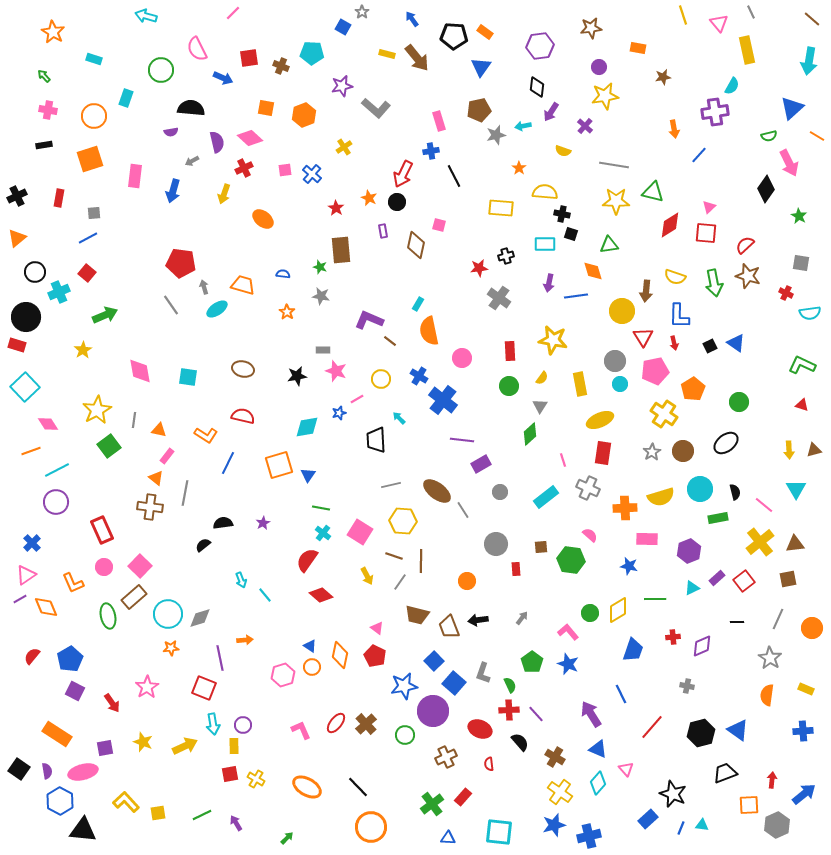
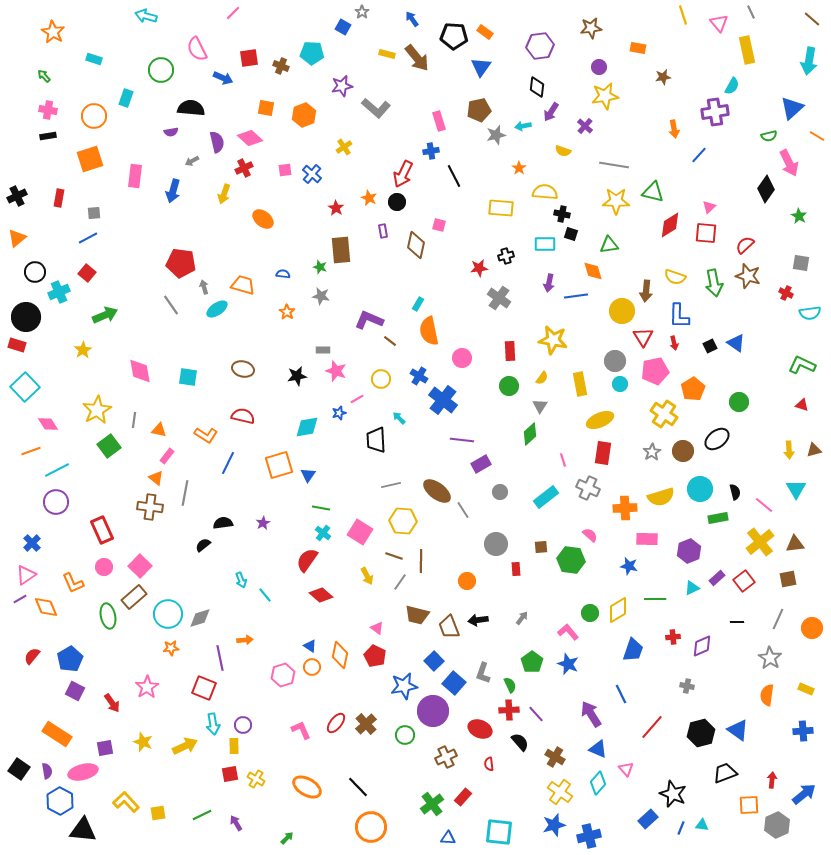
black rectangle at (44, 145): moved 4 px right, 9 px up
black ellipse at (726, 443): moved 9 px left, 4 px up
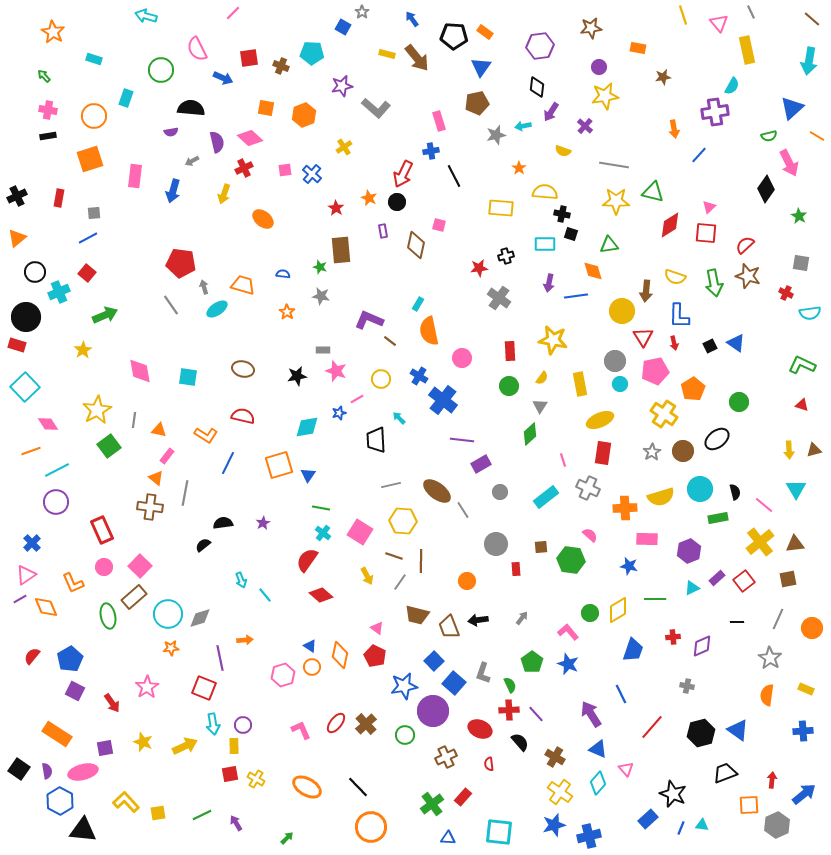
brown pentagon at (479, 110): moved 2 px left, 7 px up
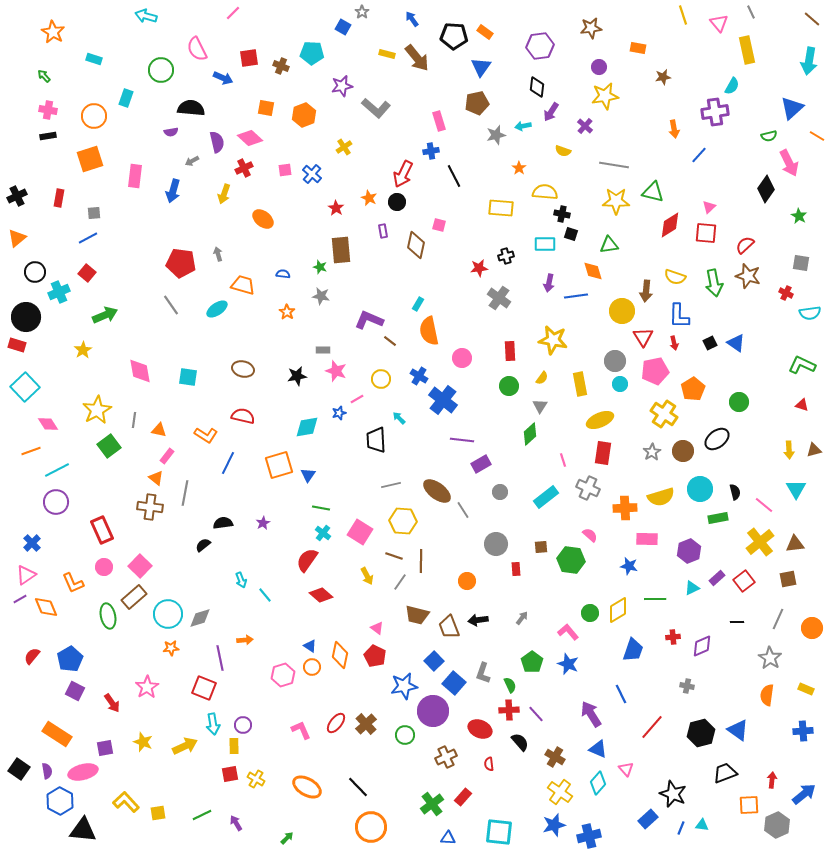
gray arrow at (204, 287): moved 14 px right, 33 px up
black square at (710, 346): moved 3 px up
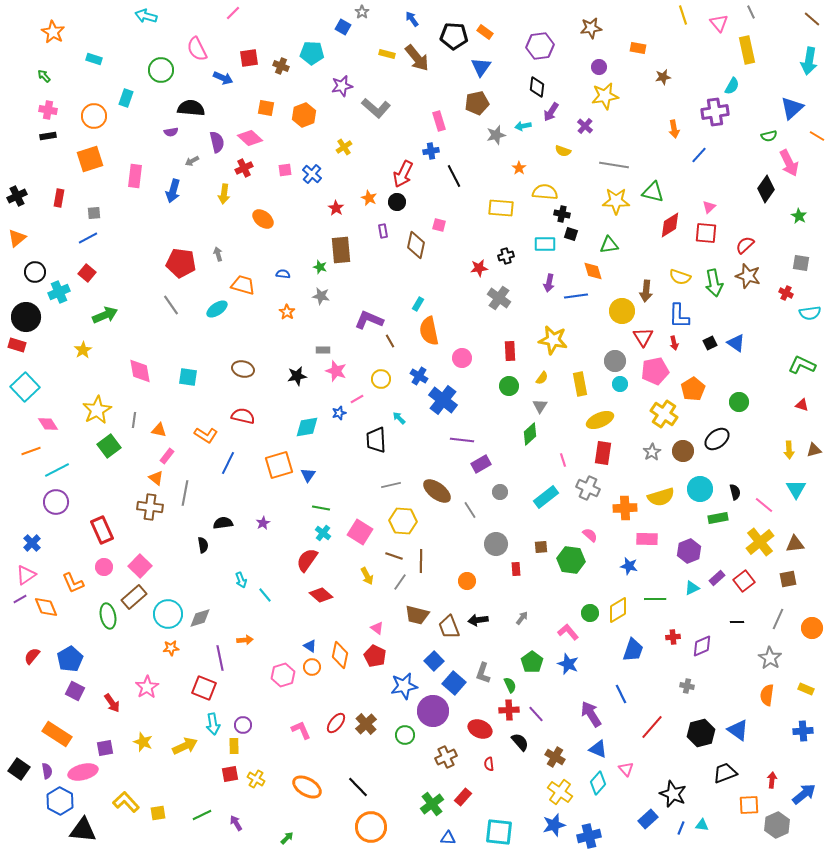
yellow arrow at (224, 194): rotated 12 degrees counterclockwise
yellow semicircle at (675, 277): moved 5 px right
brown line at (390, 341): rotated 24 degrees clockwise
gray line at (463, 510): moved 7 px right
black semicircle at (203, 545): rotated 119 degrees clockwise
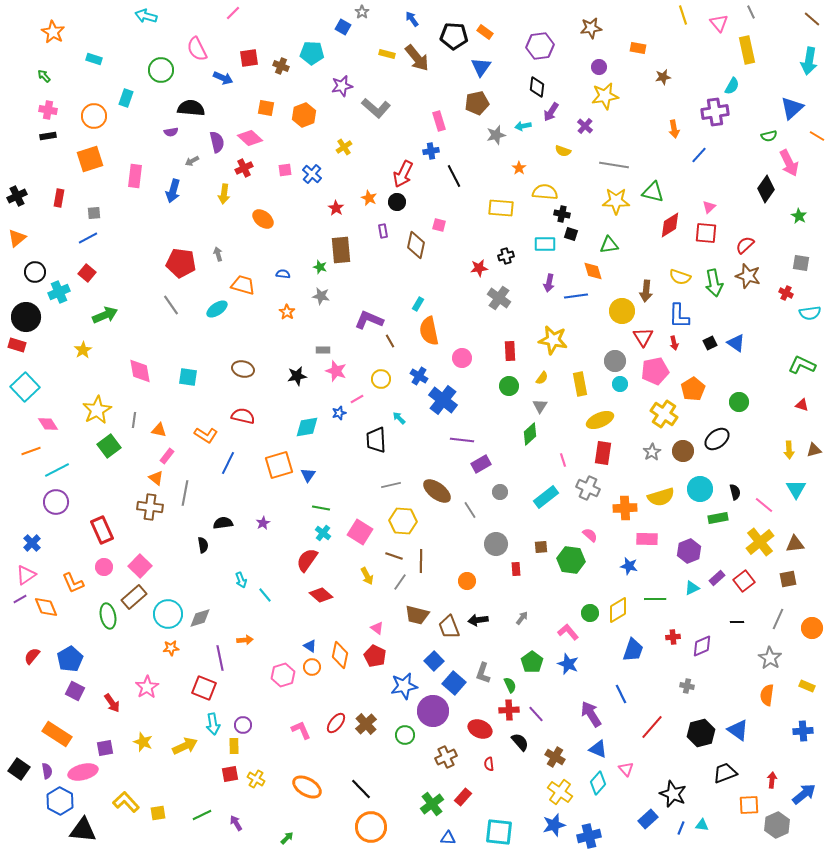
yellow rectangle at (806, 689): moved 1 px right, 3 px up
black line at (358, 787): moved 3 px right, 2 px down
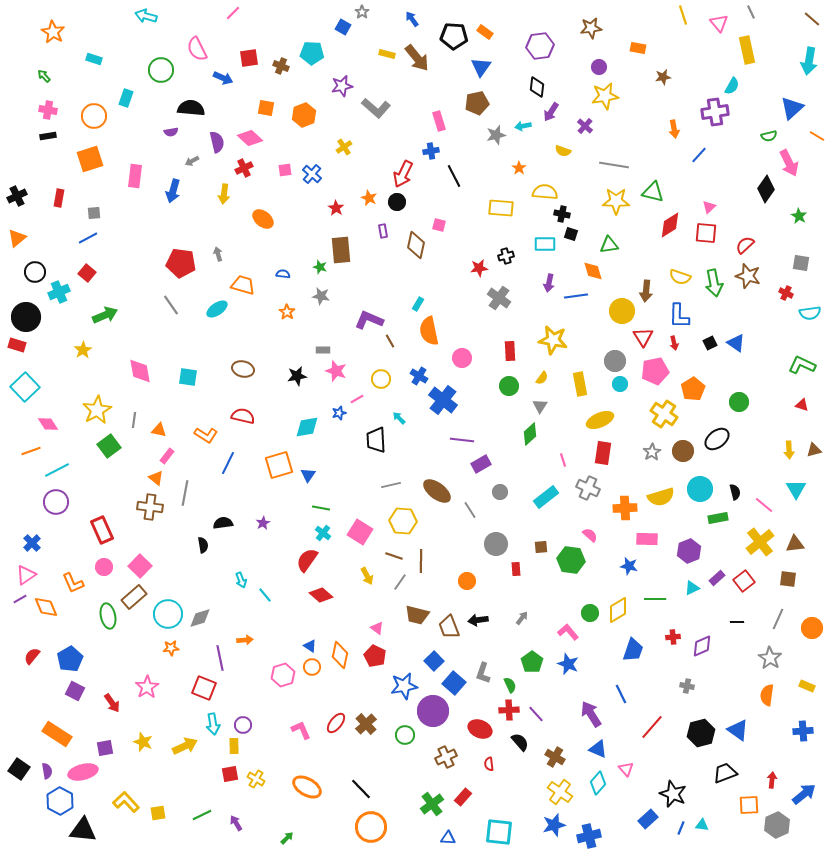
brown square at (788, 579): rotated 18 degrees clockwise
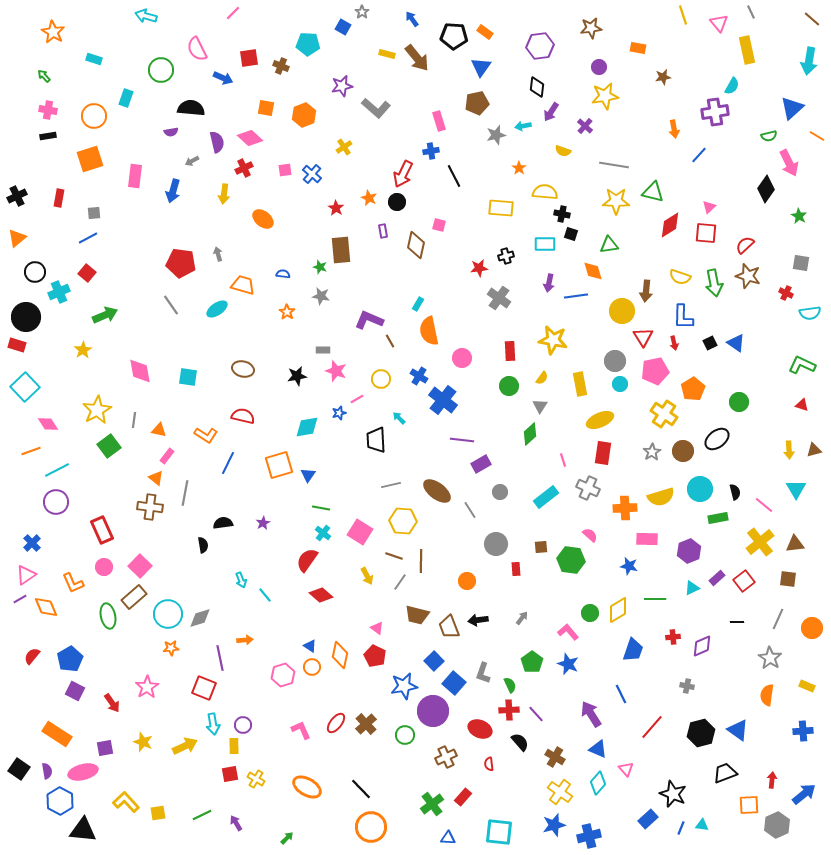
cyan pentagon at (312, 53): moved 4 px left, 9 px up
blue L-shape at (679, 316): moved 4 px right, 1 px down
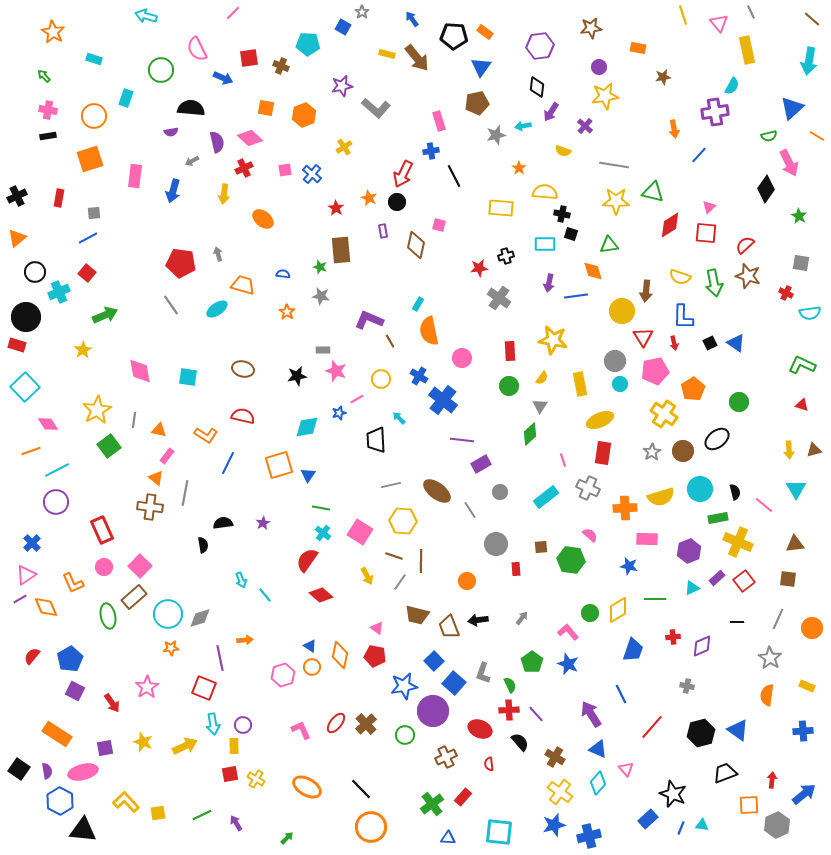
yellow cross at (760, 542): moved 22 px left; rotated 28 degrees counterclockwise
red pentagon at (375, 656): rotated 15 degrees counterclockwise
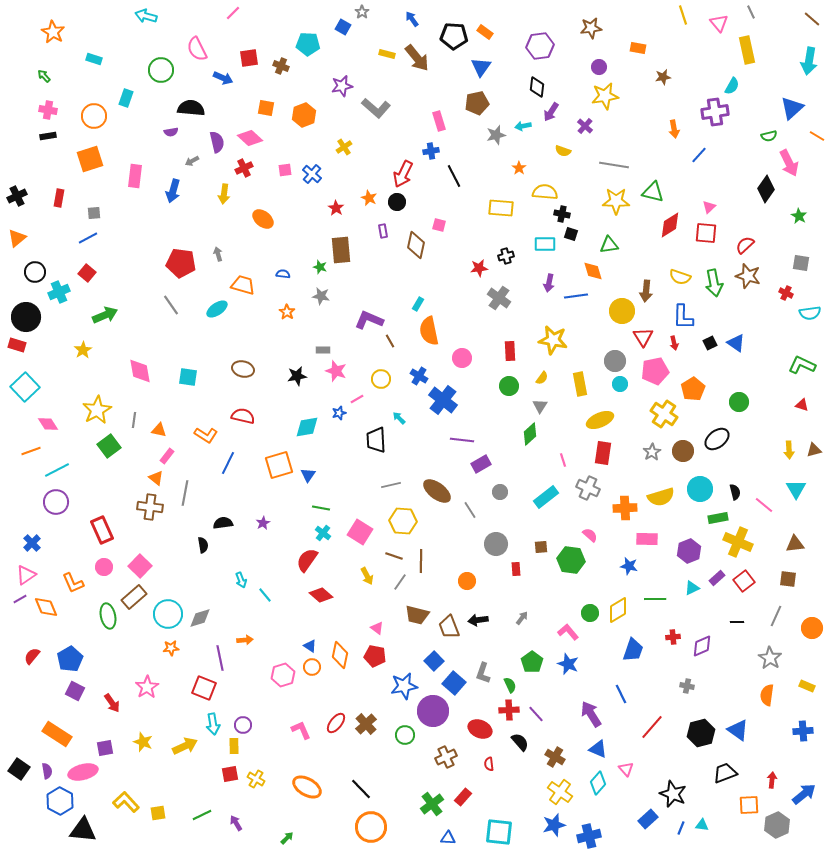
gray line at (778, 619): moved 2 px left, 3 px up
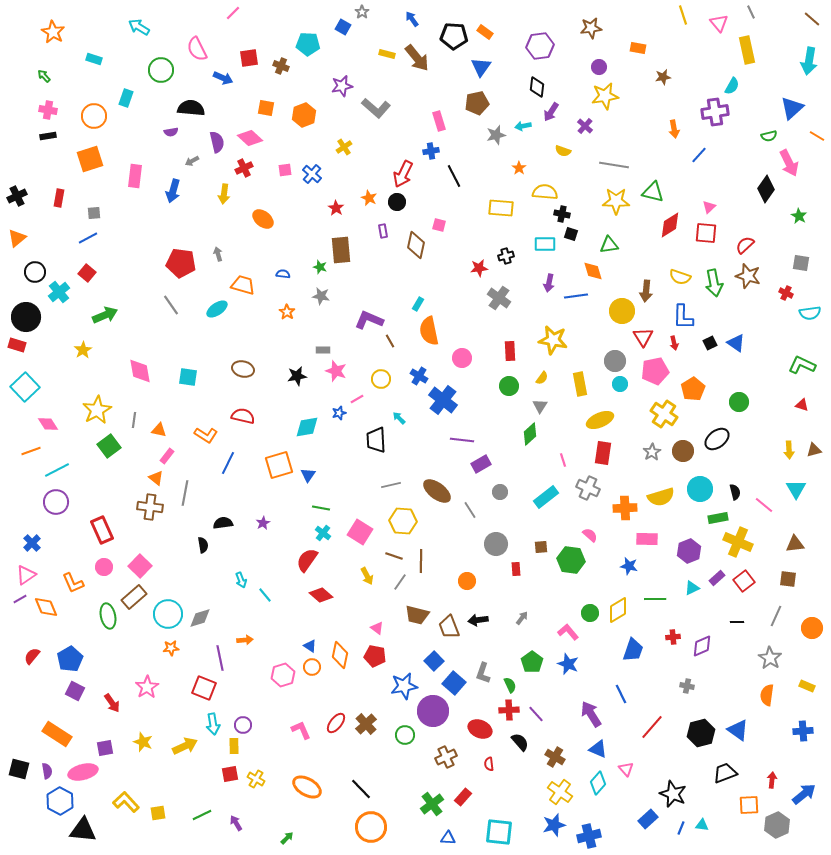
cyan arrow at (146, 16): moved 7 px left, 11 px down; rotated 15 degrees clockwise
cyan cross at (59, 292): rotated 15 degrees counterclockwise
black square at (19, 769): rotated 20 degrees counterclockwise
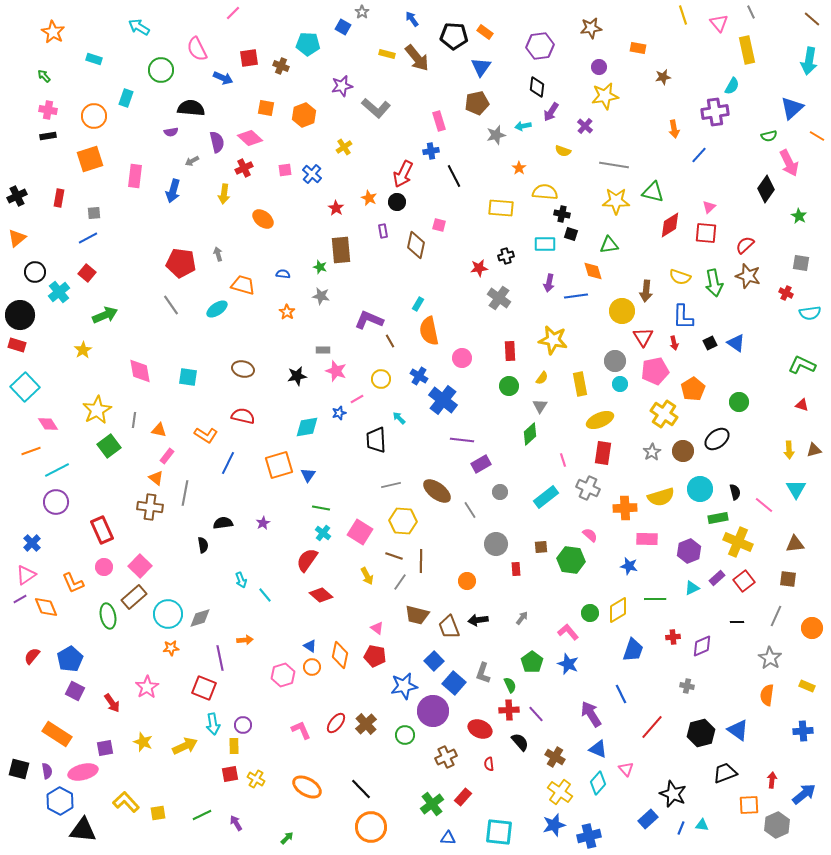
black circle at (26, 317): moved 6 px left, 2 px up
